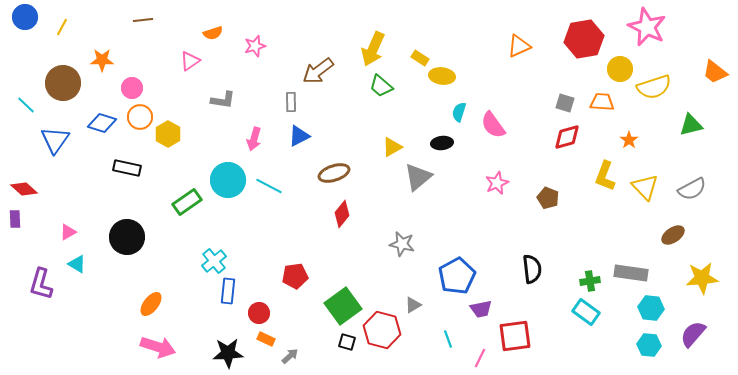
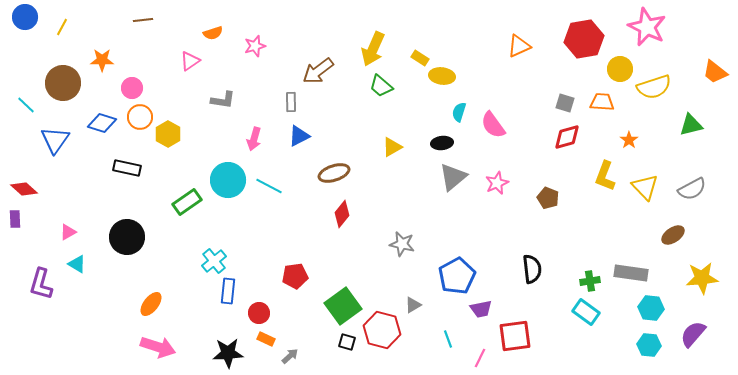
gray triangle at (418, 177): moved 35 px right
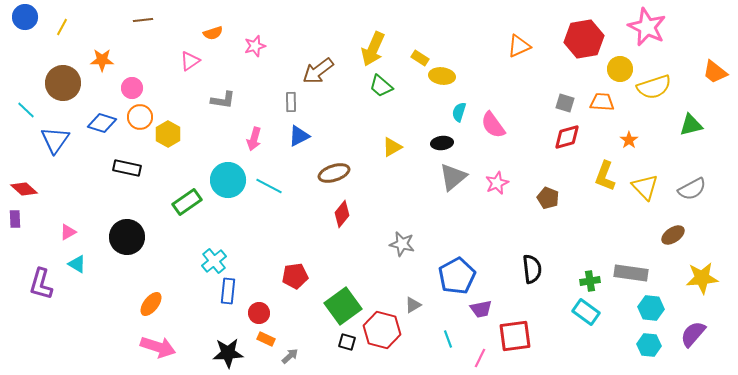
cyan line at (26, 105): moved 5 px down
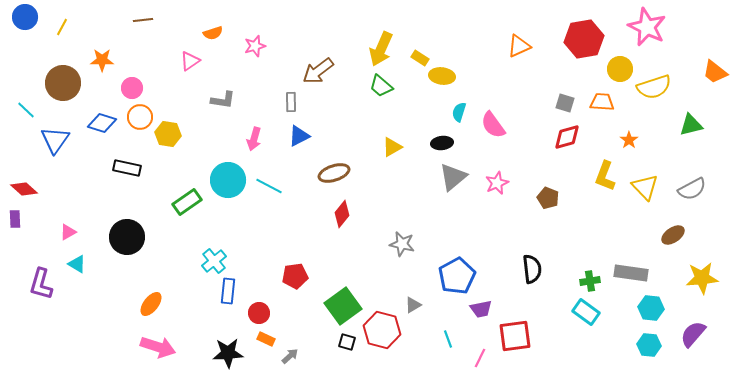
yellow arrow at (373, 49): moved 8 px right
yellow hexagon at (168, 134): rotated 20 degrees counterclockwise
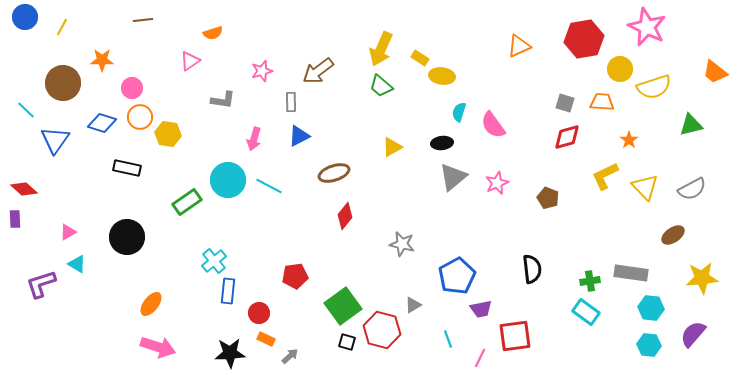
pink star at (255, 46): moved 7 px right, 25 px down
yellow L-shape at (605, 176): rotated 44 degrees clockwise
red diamond at (342, 214): moved 3 px right, 2 px down
purple L-shape at (41, 284): rotated 56 degrees clockwise
black star at (228, 353): moved 2 px right
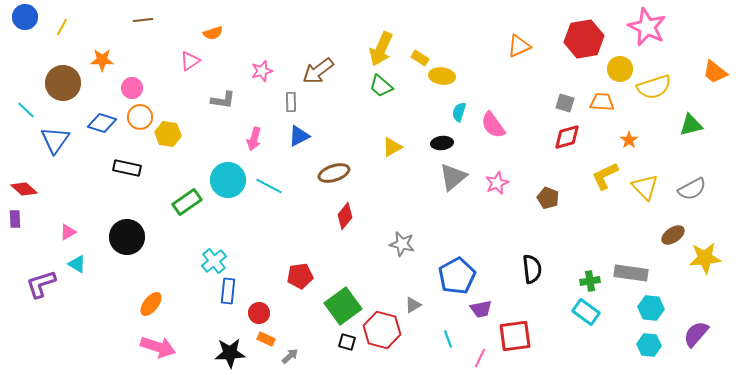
red pentagon at (295, 276): moved 5 px right
yellow star at (702, 278): moved 3 px right, 20 px up
purple semicircle at (693, 334): moved 3 px right
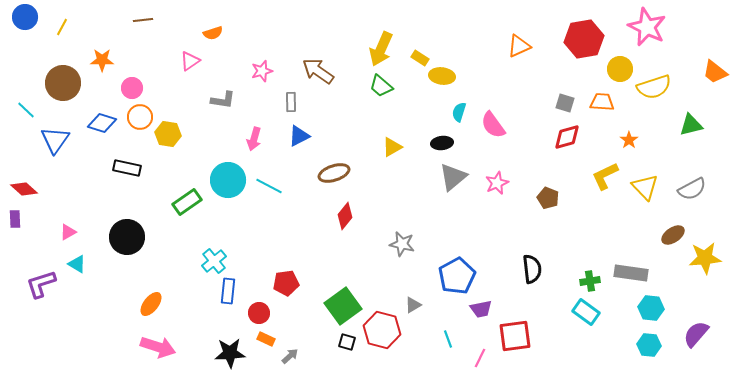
brown arrow at (318, 71): rotated 72 degrees clockwise
red pentagon at (300, 276): moved 14 px left, 7 px down
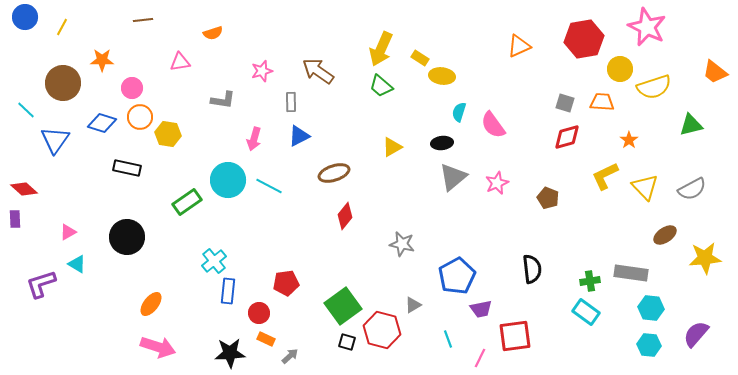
pink triangle at (190, 61): moved 10 px left, 1 px down; rotated 25 degrees clockwise
brown ellipse at (673, 235): moved 8 px left
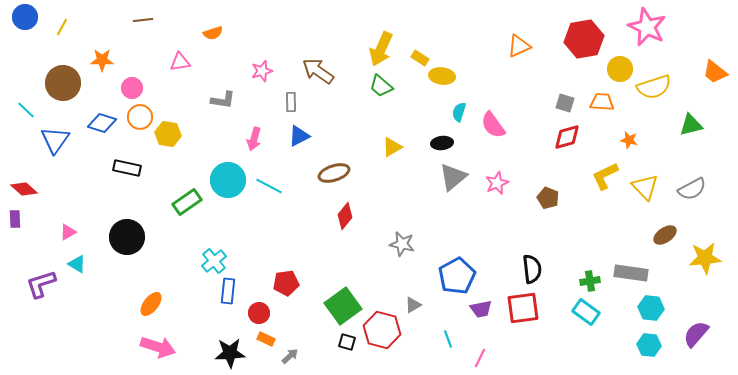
orange star at (629, 140): rotated 24 degrees counterclockwise
red square at (515, 336): moved 8 px right, 28 px up
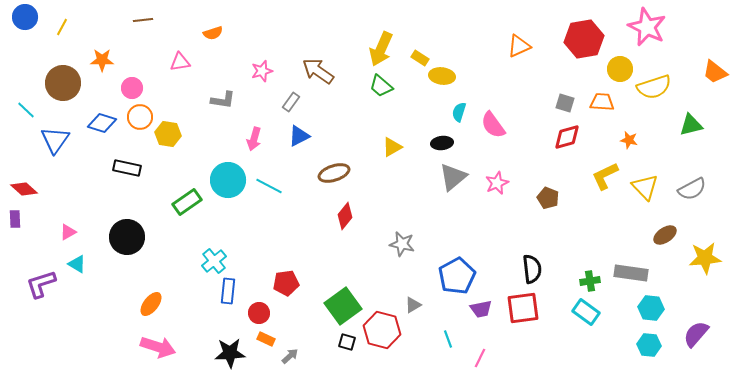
gray rectangle at (291, 102): rotated 36 degrees clockwise
